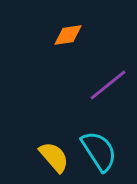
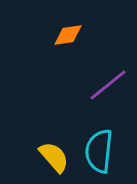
cyan semicircle: rotated 141 degrees counterclockwise
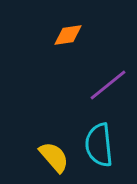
cyan semicircle: moved 6 px up; rotated 12 degrees counterclockwise
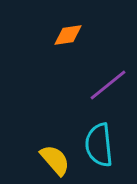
yellow semicircle: moved 1 px right, 3 px down
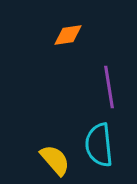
purple line: moved 1 px right, 2 px down; rotated 60 degrees counterclockwise
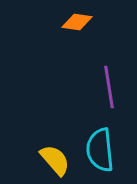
orange diamond: moved 9 px right, 13 px up; rotated 16 degrees clockwise
cyan semicircle: moved 1 px right, 5 px down
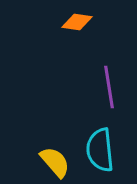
yellow semicircle: moved 2 px down
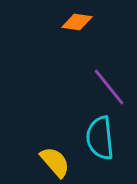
purple line: rotated 30 degrees counterclockwise
cyan semicircle: moved 12 px up
